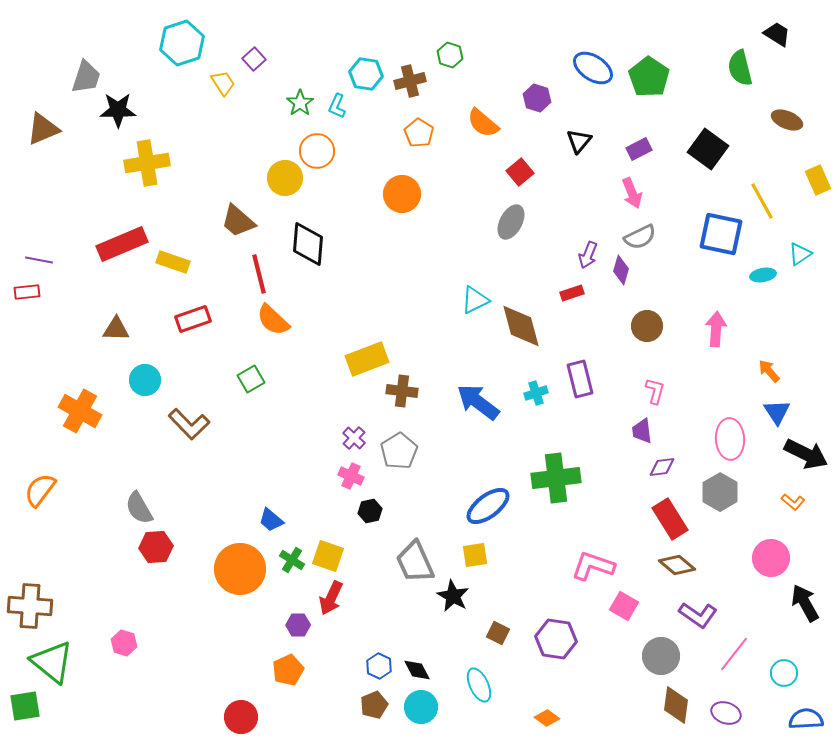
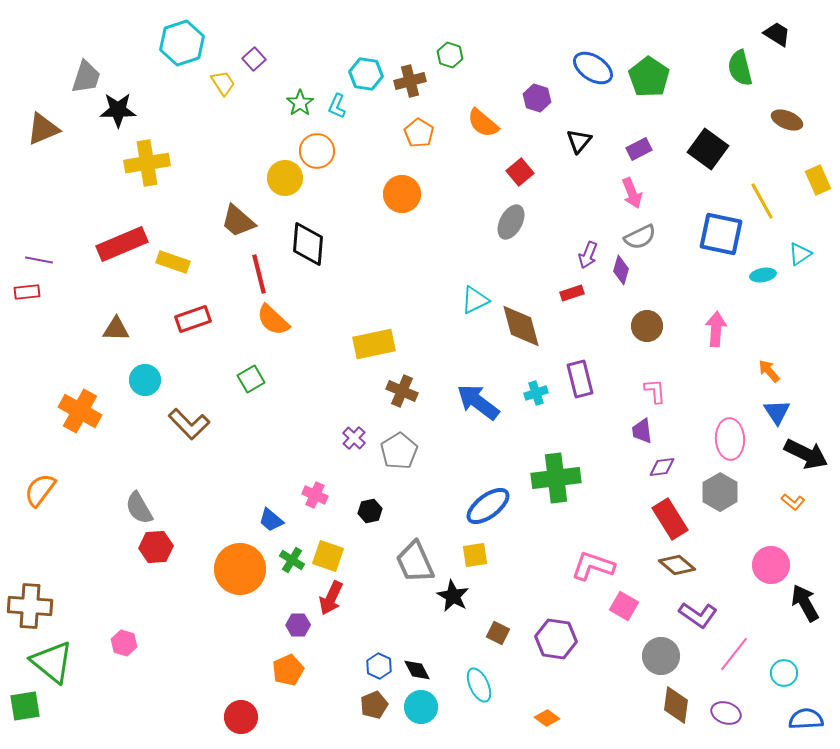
yellow rectangle at (367, 359): moved 7 px right, 15 px up; rotated 9 degrees clockwise
brown cross at (402, 391): rotated 16 degrees clockwise
pink L-shape at (655, 391): rotated 20 degrees counterclockwise
pink cross at (351, 476): moved 36 px left, 19 px down
pink circle at (771, 558): moved 7 px down
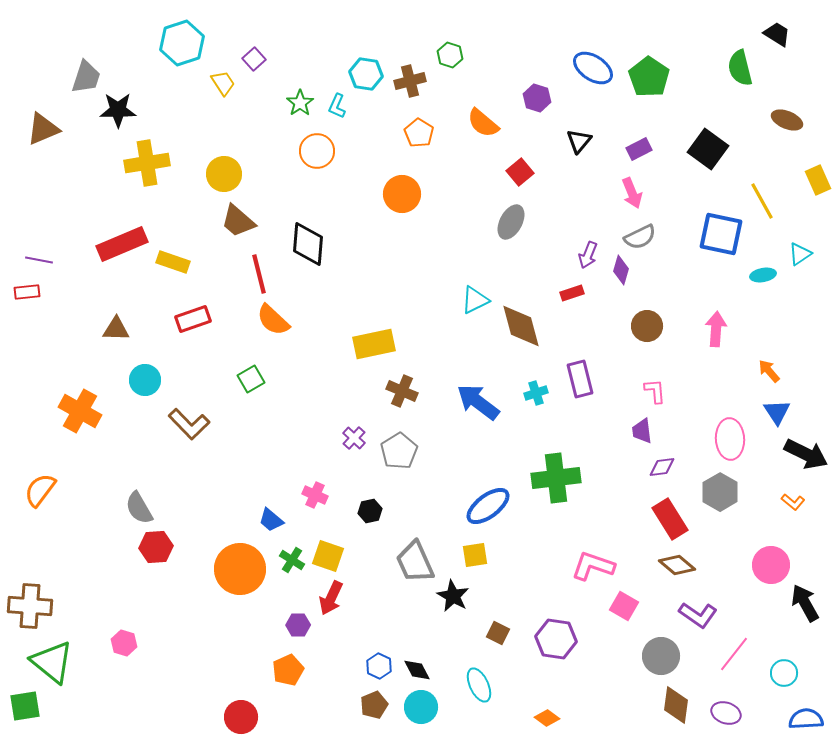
yellow circle at (285, 178): moved 61 px left, 4 px up
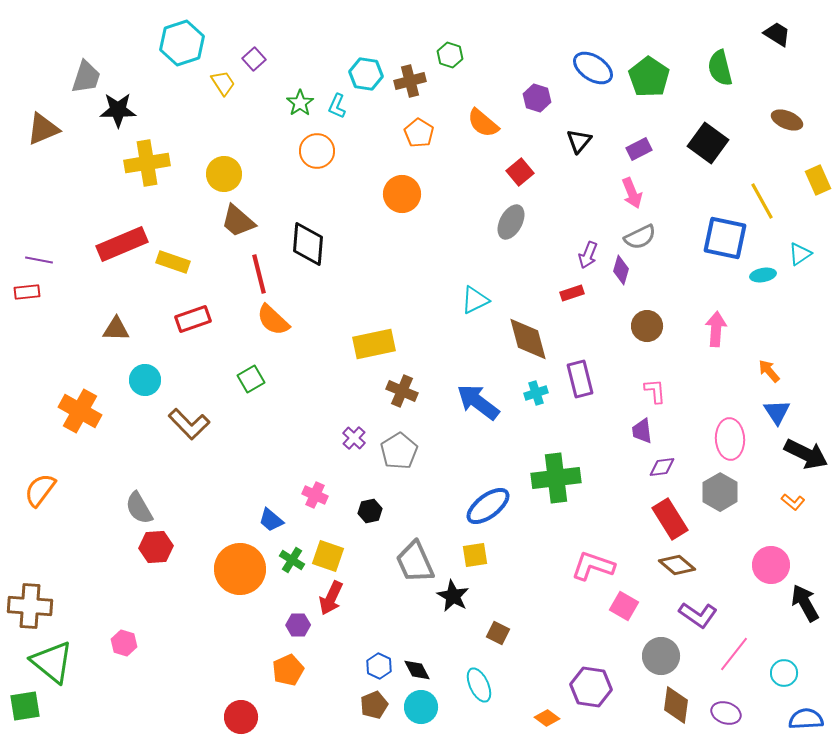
green semicircle at (740, 68): moved 20 px left
black square at (708, 149): moved 6 px up
blue square at (721, 234): moved 4 px right, 4 px down
brown diamond at (521, 326): moved 7 px right, 13 px down
purple hexagon at (556, 639): moved 35 px right, 48 px down
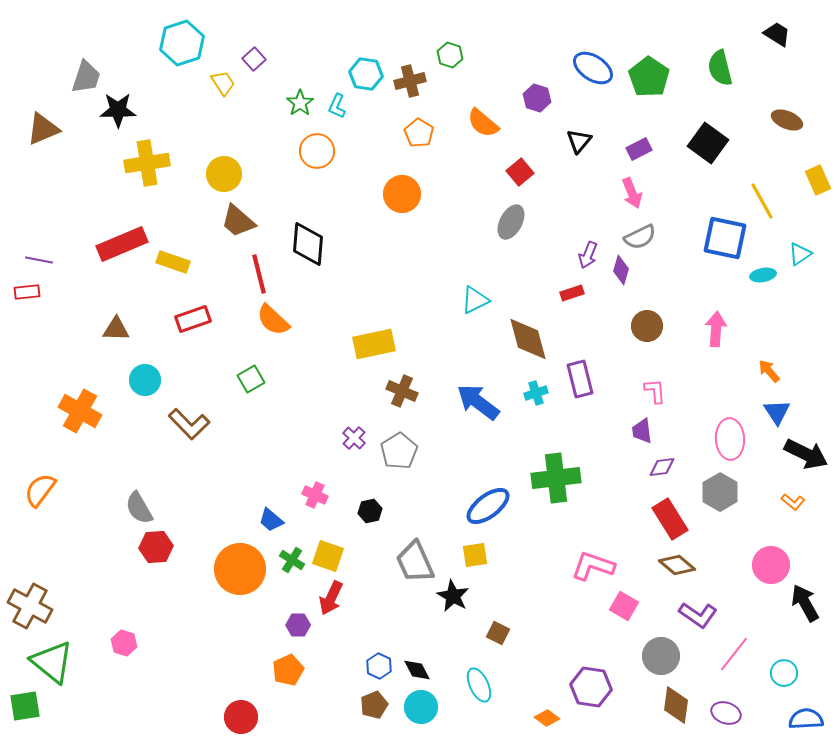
brown cross at (30, 606): rotated 24 degrees clockwise
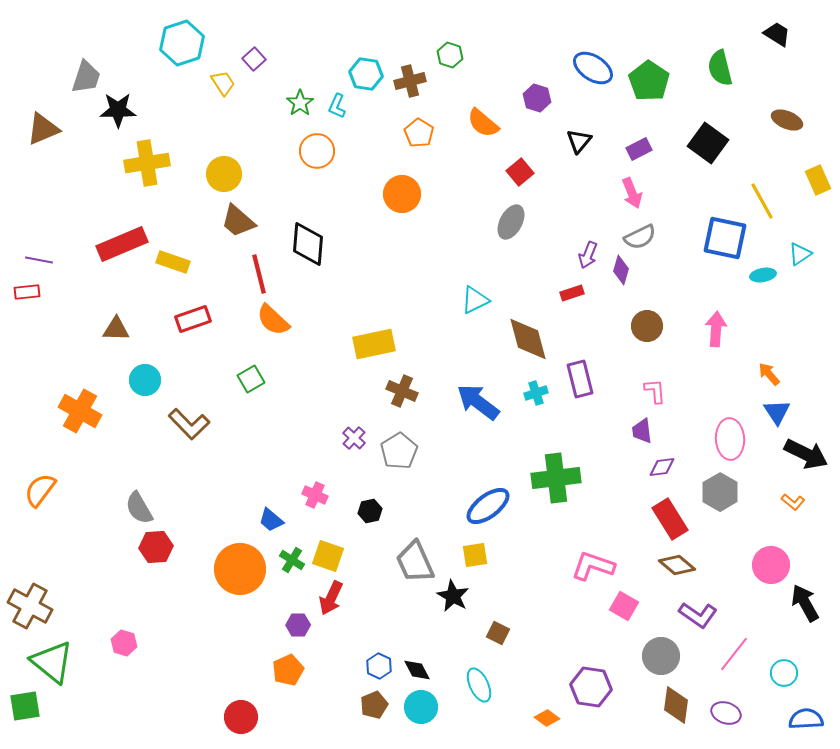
green pentagon at (649, 77): moved 4 px down
orange arrow at (769, 371): moved 3 px down
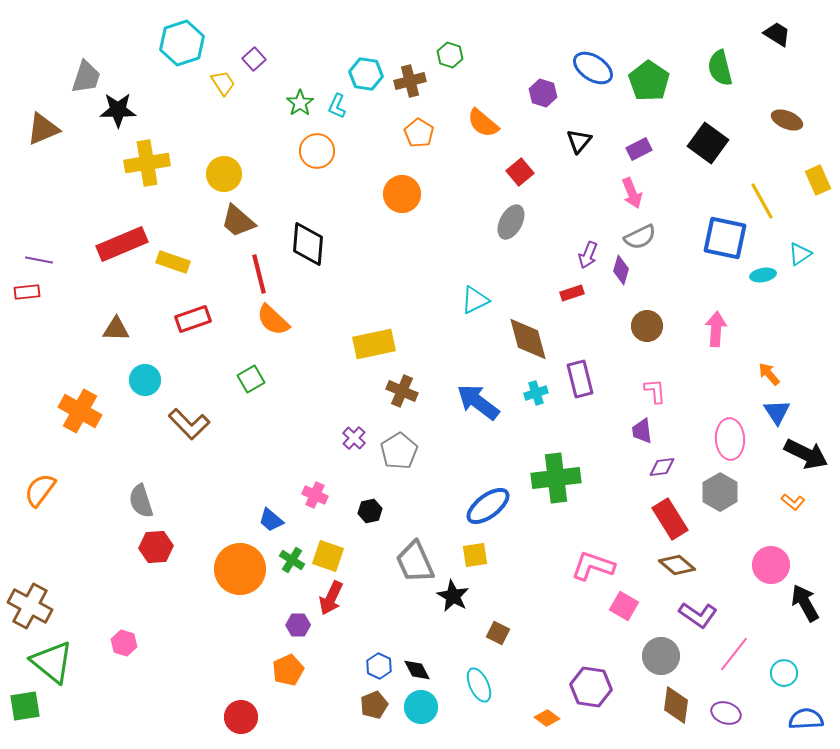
purple hexagon at (537, 98): moved 6 px right, 5 px up
gray semicircle at (139, 508): moved 2 px right, 7 px up; rotated 12 degrees clockwise
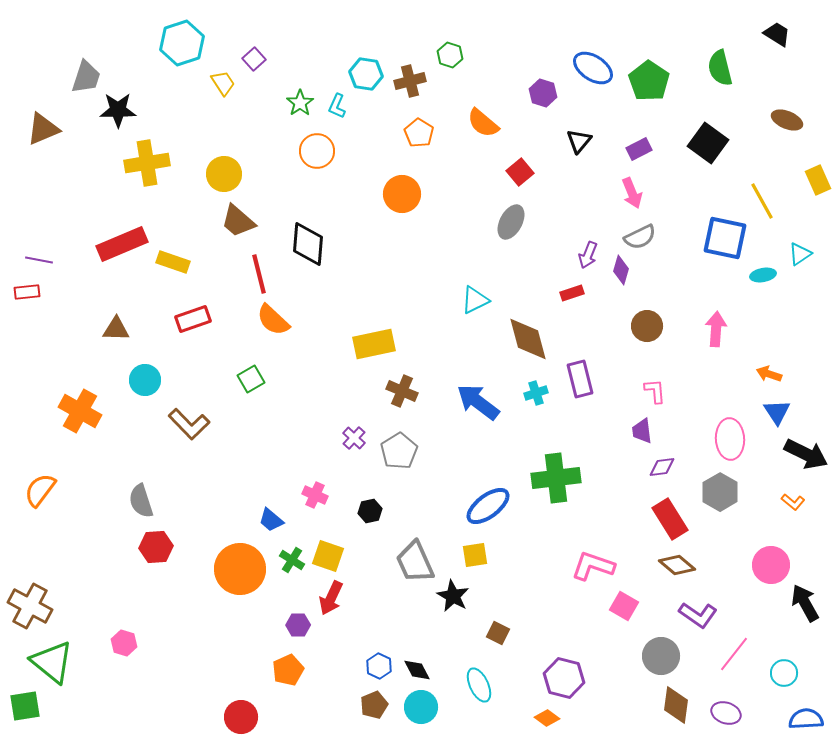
orange arrow at (769, 374): rotated 30 degrees counterclockwise
purple hexagon at (591, 687): moved 27 px left, 9 px up; rotated 6 degrees clockwise
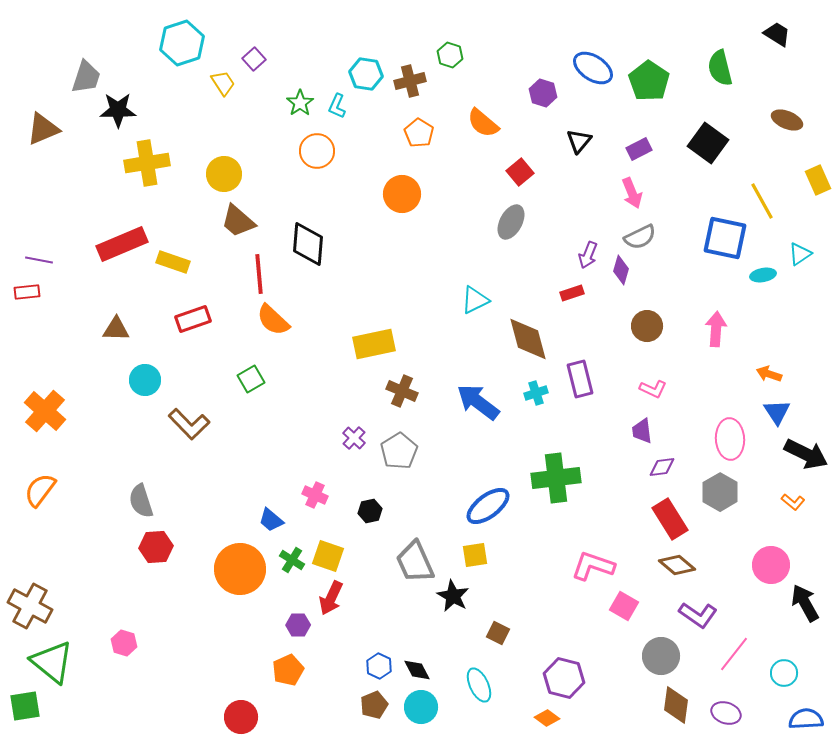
red line at (259, 274): rotated 9 degrees clockwise
pink L-shape at (655, 391): moved 2 px left, 2 px up; rotated 120 degrees clockwise
orange cross at (80, 411): moved 35 px left; rotated 12 degrees clockwise
